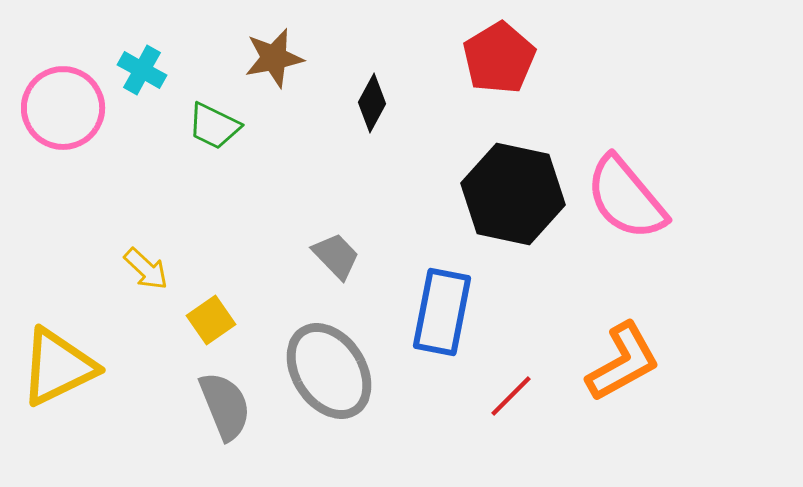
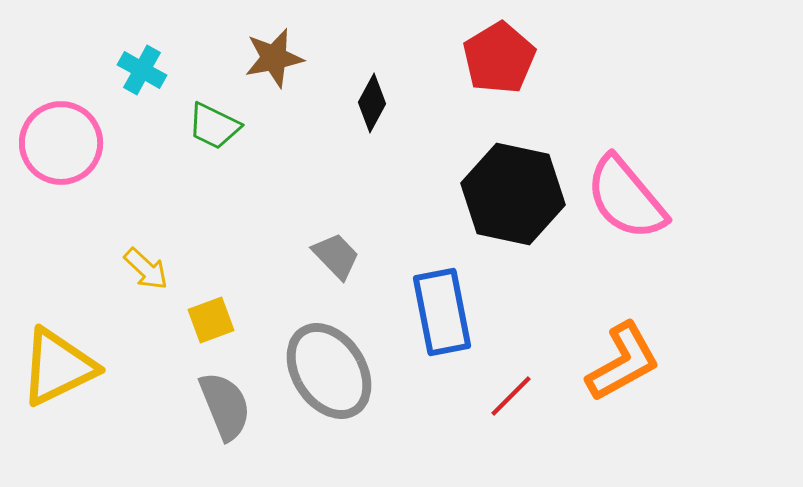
pink circle: moved 2 px left, 35 px down
blue rectangle: rotated 22 degrees counterclockwise
yellow square: rotated 15 degrees clockwise
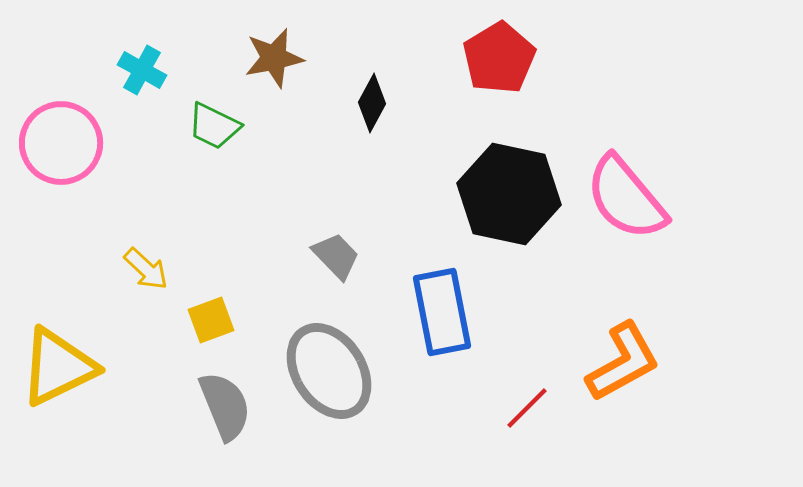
black hexagon: moved 4 px left
red line: moved 16 px right, 12 px down
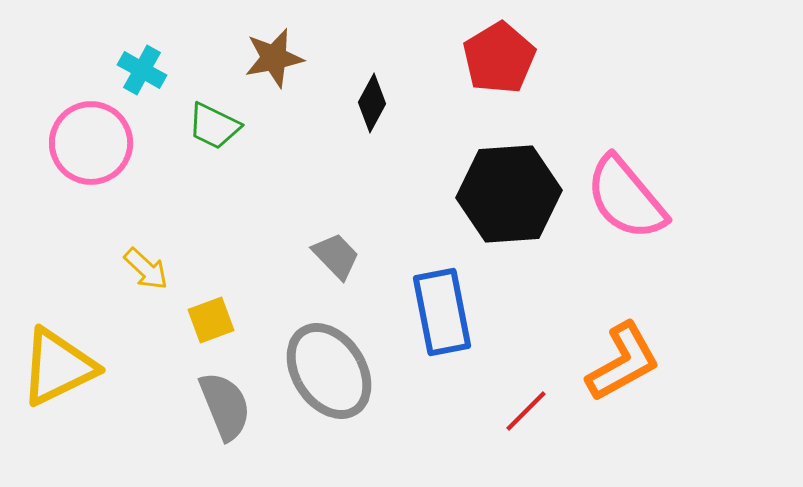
pink circle: moved 30 px right
black hexagon: rotated 16 degrees counterclockwise
red line: moved 1 px left, 3 px down
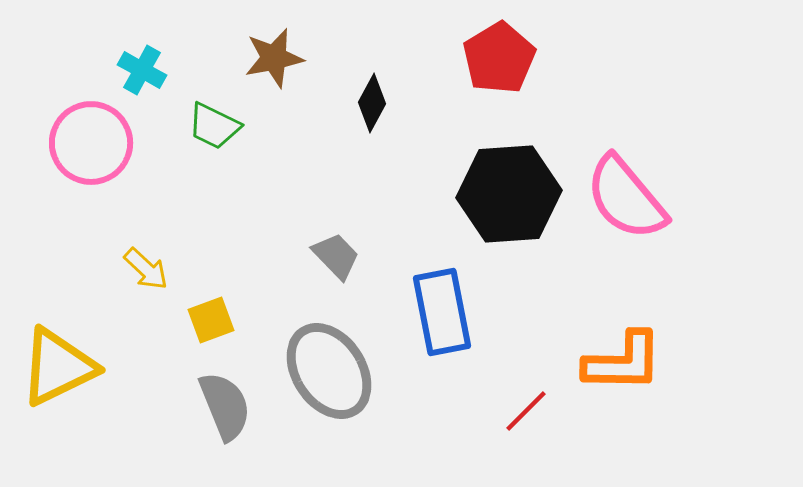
orange L-shape: rotated 30 degrees clockwise
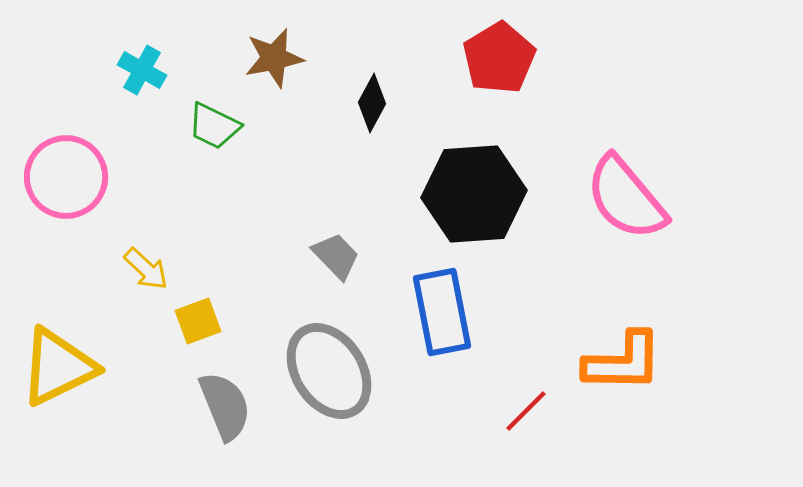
pink circle: moved 25 px left, 34 px down
black hexagon: moved 35 px left
yellow square: moved 13 px left, 1 px down
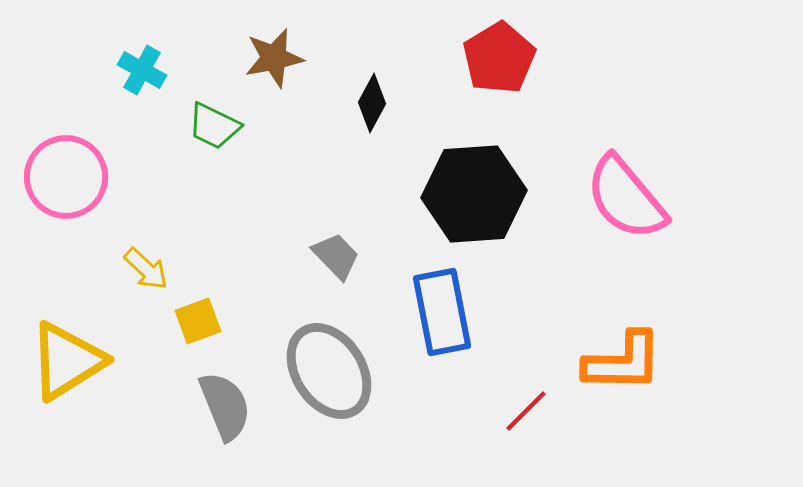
yellow triangle: moved 9 px right, 6 px up; rotated 6 degrees counterclockwise
